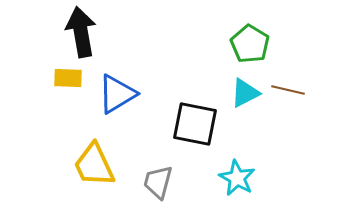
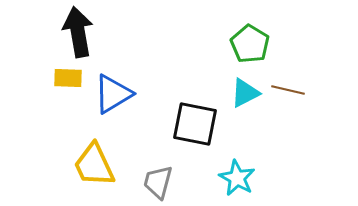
black arrow: moved 3 px left
blue triangle: moved 4 px left
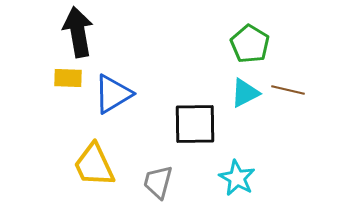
black square: rotated 12 degrees counterclockwise
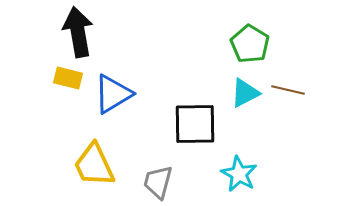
yellow rectangle: rotated 12 degrees clockwise
cyan star: moved 2 px right, 4 px up
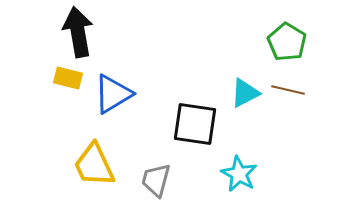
green pentagon: moved 37 px right, 2 px up
black square: rotated 9 degrees clockwise
gray trapezoid: moved 2 px left, 2 px up
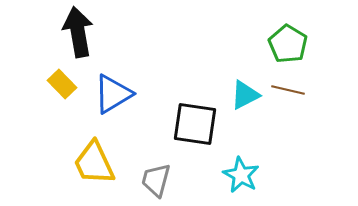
green pentagon: moved 1 px right, 2 px down
yellow rectangle: moved 6 px left, 6 px down; rotated 32 degrees clockwise
cyan triangle: moved 2 px down
yellow trapezoid: moved 2 px up
cyan star: moved 2 px right, 1 px down
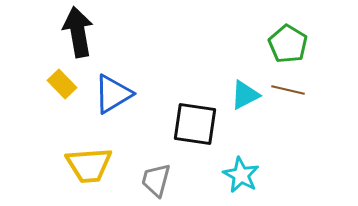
yellow trapezoid: moved 5 px left, 2 px down; rotated 69 degrees counterclockwise
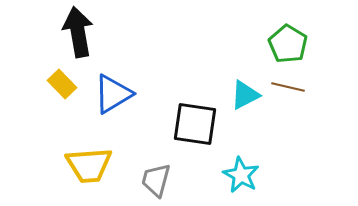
brown line: moved 3 px up
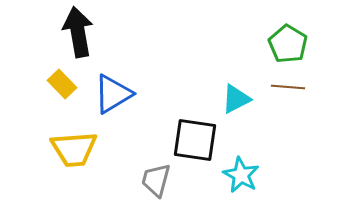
brown line: rotated 8 degrees counterclockwise
cyan triangle: moved 9 px left, 4 px down
black square: moved 16 px down
yellow trapezoid: moved 15 px left, 16 px up
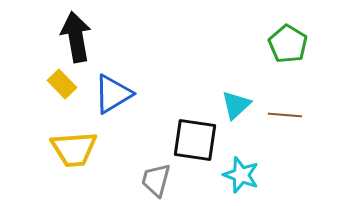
black arrow: moved 2 px left, 5 px down
brown line: moved 3 px left, 28 px down
cyan triangle: moved 6 px down; rotated 16 degrees counterclockwise
cyan star: rotated 9 degrees counterclockwise
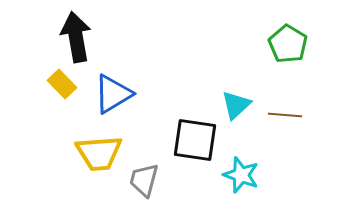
yellow trapezoid: moved 25 px right, 4 px down
gray trapezoid: moved 12 px left
